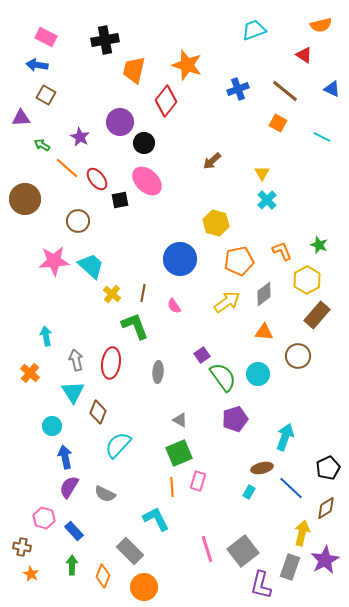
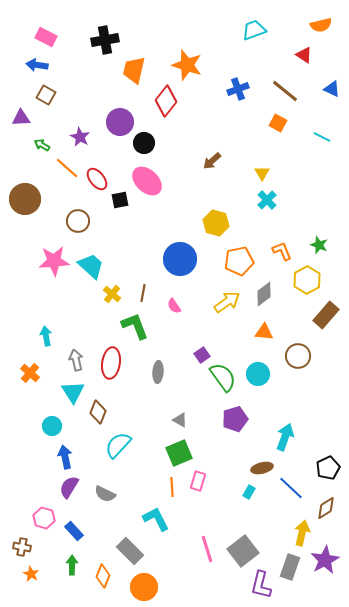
brown rectangle at (317, 315): moved 9 px right
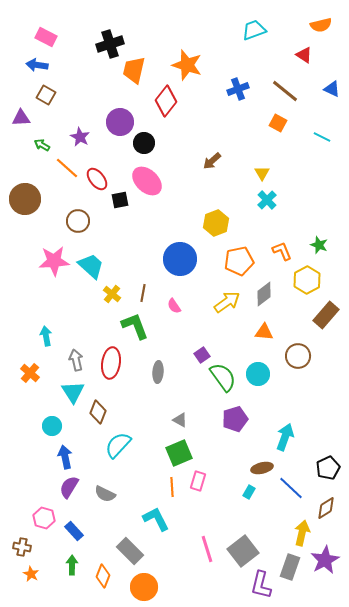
black cross at (105, 40): moved 5 px right, 4 px down; rotated 8 degrees counterclockwise
yellow hexagon at (216, 223): rotated 25 degrees clockwise
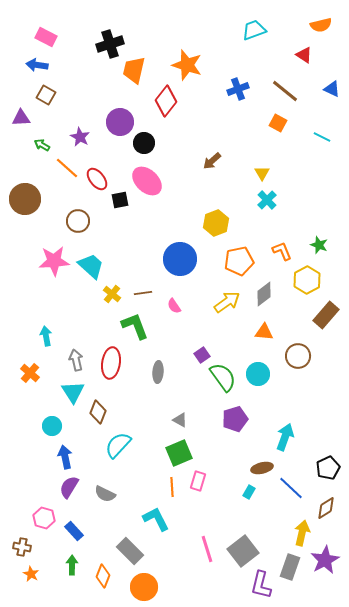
brown line at (143, 293): rotated 72 degrees clockwise
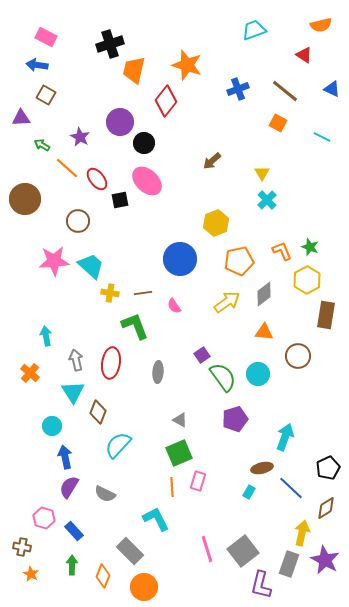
green star at (319, 245): moved 9 px left, 2 px down
yellow cross at (112, 294): moved 2 px left, 1 px up; rotated 30 degrees counterclockwise
brown rectangle at (326, 315): rotated 32 degrees counterclockwise
purple star at (325, 560): rotated 16 degrees counterclockwise
gray rectangle at (290, 567): moved 1 px left, 3 px up
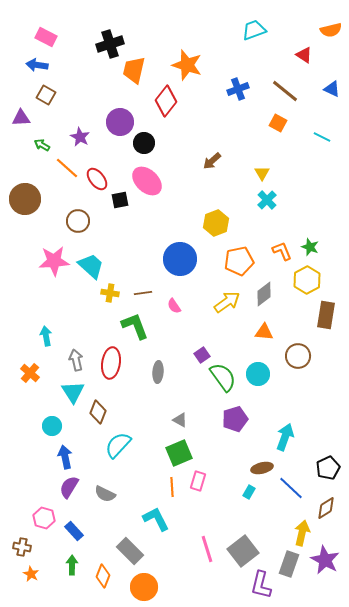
orange semicircle at (321, 25): moved 10 px right, 5 px down
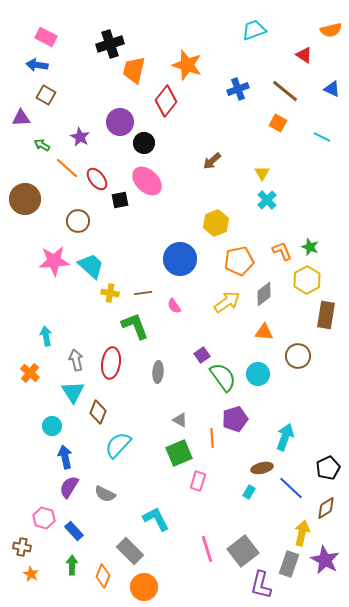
orange line at (172, 487): moved 40 px right, 49 px up
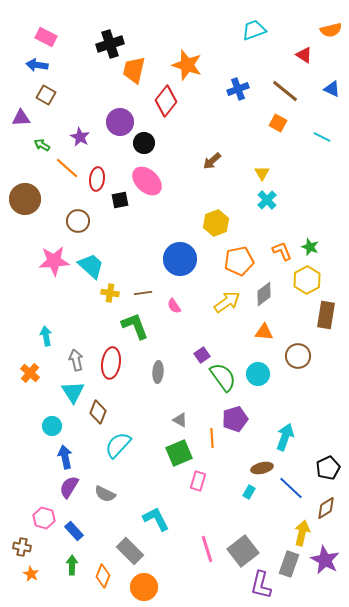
red ellipse at (97, 179): rotated 45 degrees clockwise
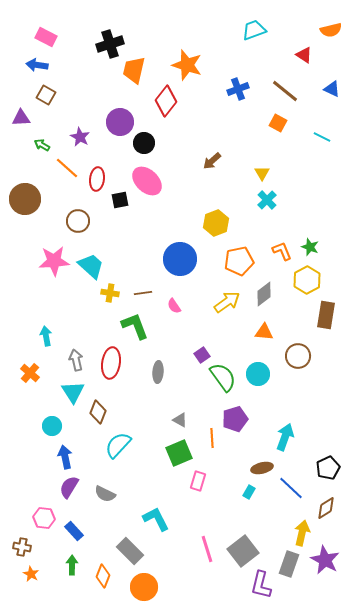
pink hexagon at (44, 518): rotated 10 degrees counterclockwise
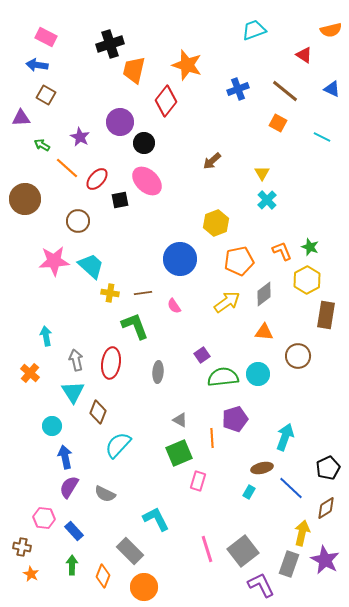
red ellipse at (97, 179): rotated 35 degrees clockwise
green semicircle at (223, 377): rotated 60 degrees counterclockwise
purple L-shape at (261, 585): rotated 140 degrees clockwise
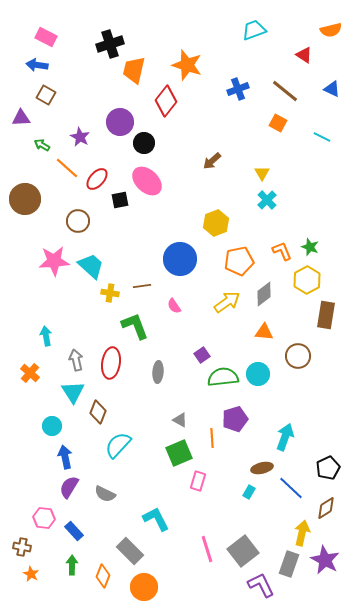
brown line at (143, 293): moved 1 px left, 7 px up
